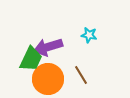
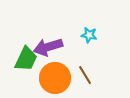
green trapezoid: moved 5 px left
brown line: moved 4 px right
orange circle: moved 7 px right, 1 px up
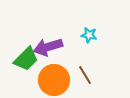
green trapezoid: rotated 20 degrees clockwise
orange circle: moved 1 px left, 2 px down
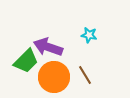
purple arrow: rotated 36 degrees clockwise
green trapezoid: moved 2 px down
orange circle: moved 3 px up
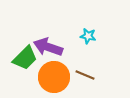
cyan star: moved 1 px left, 1 px down
green trapezoid: moved 1 px left, 3 px up
brown line: rotated 36 degrees counterclockwise
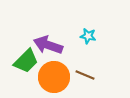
purple arrow: moved 2 px up
green trapezoid: moved 1 px right, 3 px down
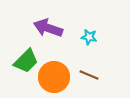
cyan star: moved 1 px right, 1 px down
purple arrow: moved 17 px up
brown line: moved 4 px right
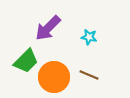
purple arrow: rotated 64 degrees counterclockwise
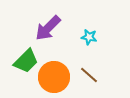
brown line: rotated 18 degrees clockwise
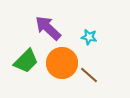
purple arrow: rotated 88 degrees clockwise
orange circle: moved 8 px right, 14 px up
